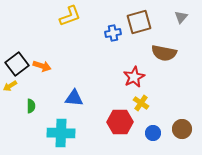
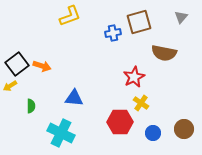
brown circle: moved 2 px right
cyan cross: rotated 24 degrees clockwise
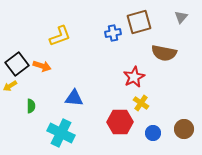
yellow L-shape: moved 10 px left, 20 px down
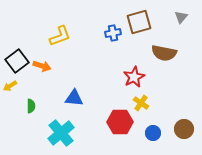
black square: moved 3 px up
cyan cross: rotated 24 degrees clockwise
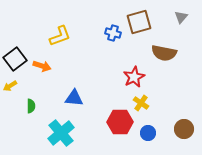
blue cross: rotated 28 degrees clockwise
black square: moved 2 px left, 2 px up
blue circle: moved 5 px left
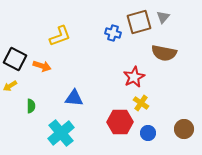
gray triangle: moved 18 px left
black square: rotated 25 degrees counterclockwise
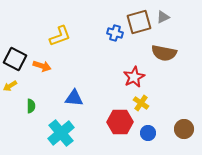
gray triangle: rotated 24 degrees clockwise
blue cross: moved 2 px right
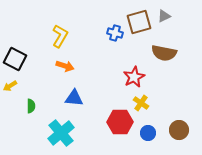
gray triangle: moved 1 px right, 1 px up
yellow L-shape: rotated 40 degrees counterclockwise
orange arrow: moved 23 px right
brown circle: moved 5 px left, 1 px down
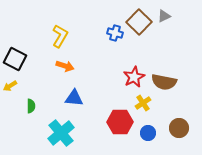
brown square: rotated 30 degrees counterclockwise
brown semicircle: moved 29 px down
yellow cross: moved 2 px right; rotated 21 degrees clockwise
brown circle: moved 2 px up
